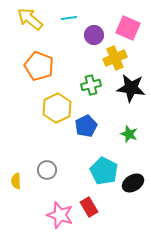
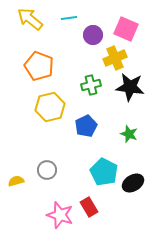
pink square: moved 2 px left, 1 px down
purple circle: moved 1 px left
black star: moved 1 px left, 1 px up
yellow hexagon: moved 7 px left, 1 px up; rotated 12 degrees clockwise
cyan pentagon: moved 1 px down
yellow semicircle: rotated 77 degrees clockwise
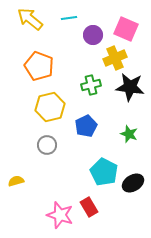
gray circle: moved 25 px up
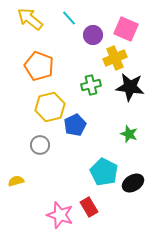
cyan line: rotated 56 degrees clockwise
blue pentagon: moved 11 px left, 1 px up
gray circle: moved 7 px left
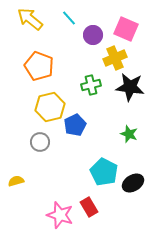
gray circle: moved 3 px up
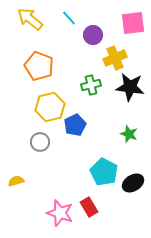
pink square: moved 7 px right, 6 px up; rotated 30 degrees counterclockwise
pink star: moved 2 px up
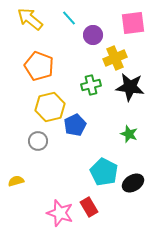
gray circle: moved 2 px left, 1 px up
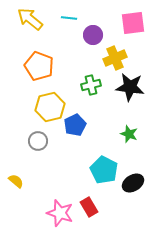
cyan line: rotated 42 degrees counterclockwise
cyan pentagon: moved 2 px up
yellow semicircle: rotated 56 degrees clockwise
